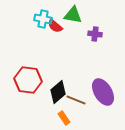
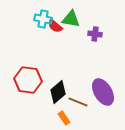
green triangle: moved 2 px left, 4 px down
brown line: moved 2 px right, 2 px down
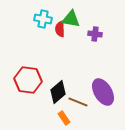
red semicircle: moved 5 px right, 3 px down; rotated 49 degrees clockwise
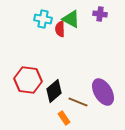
green triangle: rotated 18 degrees clockwise
purple cross: moved 5 px right, 20 px up
black diamond: moved 4 px left, 1 px up
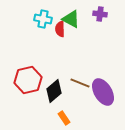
red hexagon: rotated 20 degrees counterclockwise
brown line: moved 2 px right, 19 px up
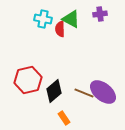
purple cross: rotated 16 degrees counterclockwise
brown line: moved 4 px right, 10 px down
purple ellipse: rotated 20 degrees counterclockwise
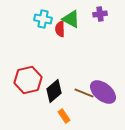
orange rectangle: moved 2 px up
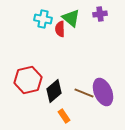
green triangle: moved 1 px up; rotated 12 degrees clockwise
purple ellipse: rotated 28 degrees clockwise
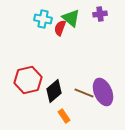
red semicircle: moved 1 px up; rotated 21 degrees clockwise
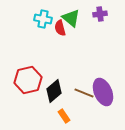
red semicircle: rotated 35 degrees counterclockwise
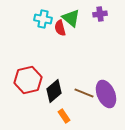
purple ellipse: moved 3 px right, 2 px down
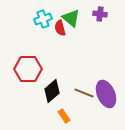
purple cross: rotated 16 degrees clockwise
cyan cross: rotated 30 degrees counterclockwise
red hexagon: moved 11 px up; rotated 12 degrees clockwise
black diamond: moved 2 px left
